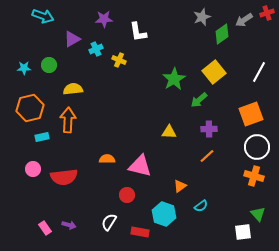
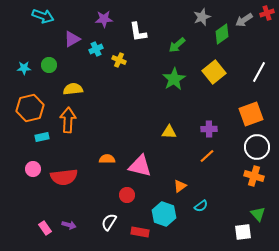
green arrow: moved 22 px left, 55 px up
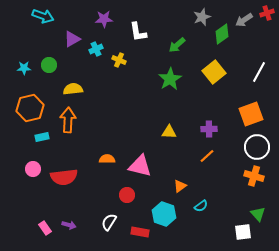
green star: moved 4 px left
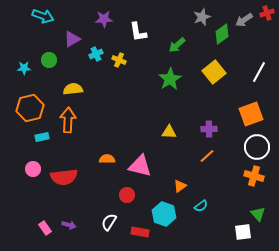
cyan cross: moved 5 px down
green circle: moved 5 px up
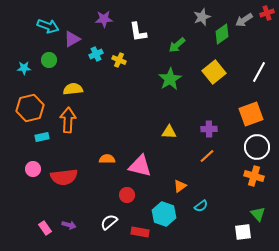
cyan arrow: moved 5 px right, 10 px down
white semicircle: rotated 18 degrees clockwise
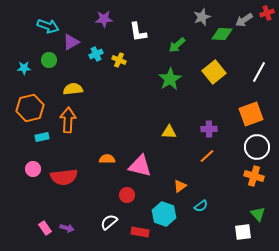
green diamond: rotated 40 degrees clockwise
purple triangle: moved 1 px left, 3 px down
purple arrow: moved 2 px left, 3 px down
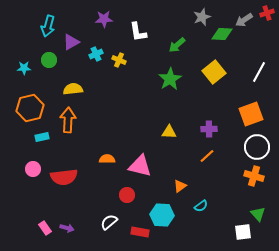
cyan arrow: rotated 85 degrees clockwise
cyan hexagon: moved 2 px left, 1 px down; rotated 15 degrees counterclockwise
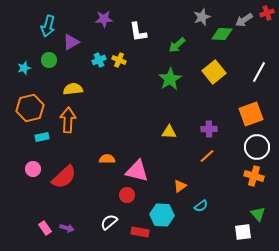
cyan cross: moved 3 px right, 6 px down
cyan star: rotated 16 degrees counterclockwise
pink triangle: moved 3 px left, 5 px down
red semicircle: rotated 36 degrees counterclockwise
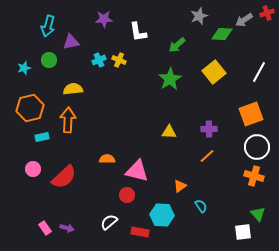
gray star: moved 3 px left, 1 px up
purple triangle: rotated 18 degrees clockwise
cyan semicircle: rotated 88 degrees counterclockwise
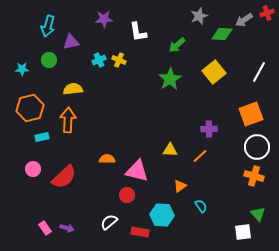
cyan star: moved 2 px left, 1 px down; rotated 16 degrees clockwise
yellow triangle: moved 1 px right, 18 px down
orange line: moved 7 px left
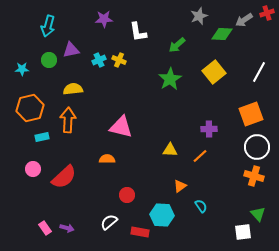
purple triangle: moved 8 px down
pink triangle: moved 16 px left, 44 px up
